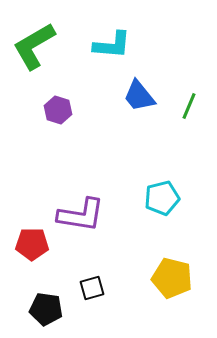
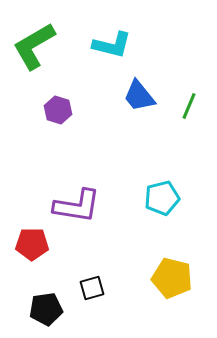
cyan L-shape: rotated 9 degrees clockwise
purple L-shape: moved 4 px left, 9 px up
black pentagon: rotated 16 degrees counterclockwise
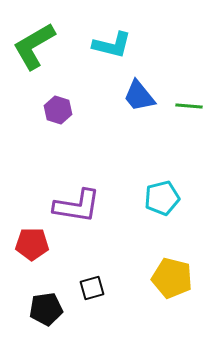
green line: rotated 72 degrees clockwise
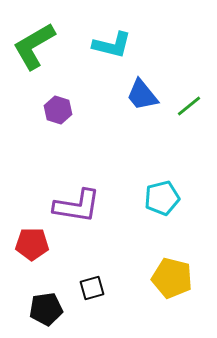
blue trapezoid: moved 3 px right, 1 px up
green line: rotated 44 degrees counterclockwise
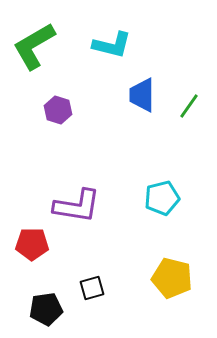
blue trapezoid: rotated 39 degrees clockwise
green line: rotated 16 degrees counterclockwise
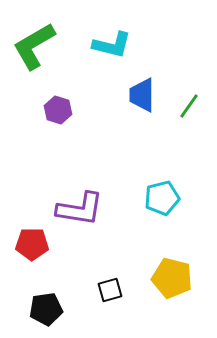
purple L-shape: moved 3 px right, 3 px down
black square: moved 18 px right, 2 px down
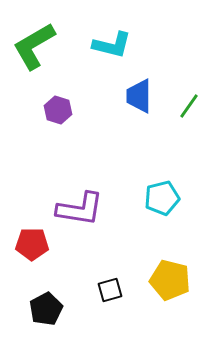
blue trapezoid: moved 3 px left, 1 px down
yellow pentagon: moved 2 px left, 2 px down
black pentagon: rotated 20 degrees counterclockwise
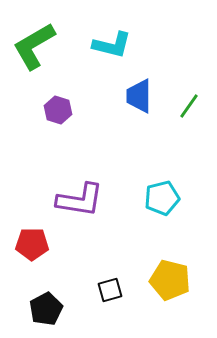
purple L-shape: moved 9 px up
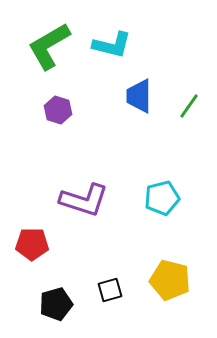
green L-shape: moved 15 px right
purple L-shape: moved 4 px right; rotated 9 degrees clockwise
black pentagon: moved 10 px right, 5 px up; rotated 12 degrees clockwise
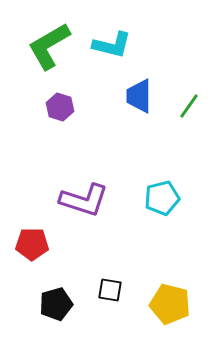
purple hexagon: moved 2 px right, 3 px up
yellow pentagon: moved 24 px down
black square: rotated 25 degrees clockwise
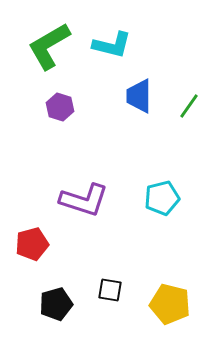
red pentagon: rotated 16 degrees counterclockwise
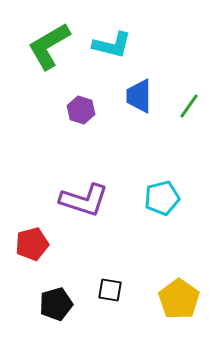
purple hexagon: moved 21 px right, 3 px down
yellow pentagon: moved 9 px right, 5 px up; rotated 21 degrees clockwise
